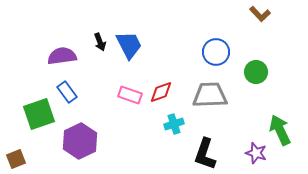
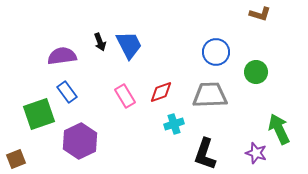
brown L-shape: rotated 30 degrees counterclockwise
pink rectangle: moved 5 px left, 1 px down; rotated 40 degrees clockwise
green arrow: moved 1 px left, 1 px up
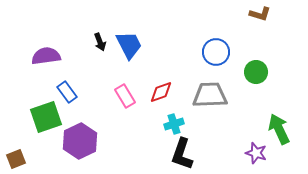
purple semicircle: moved 16 px left
green square: moved 7 px right, 3 px down
black L-shape: moved 23 px left
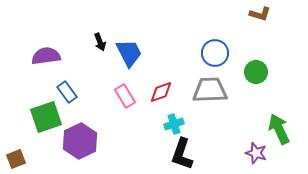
blue trapezoid: moved 8 px down
blue circle: moved 1 px left, 1 px down
gray trapezoid: moved 5 px up
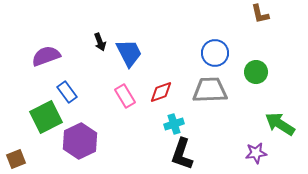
brown L-shape: rotated 60 degrees clockwise
purple semicircle: rotated 12 degrees counterclockwise
green square: rotated 8 degrees counterclockwise
green arrow: moved 1 px right, 5 px up; rotated 32 degrees counterclockwise
purple star: rotated 25 degrees counterclockwise
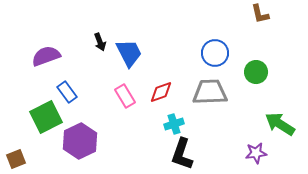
gray trapezoid: moved 2 px down
